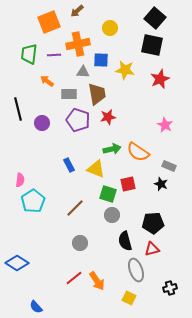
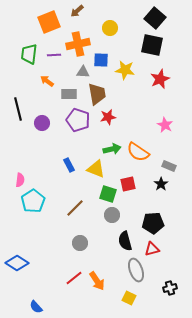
black star at (161, 184): rotated 16 degrees clockwise
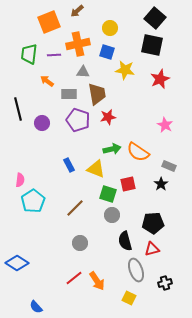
blue square at (101, 60): moved 6 px right, 8 px up; rotated 14 degrees clockwise
black cross at (170, 288): moved 5 px left, 5 px up
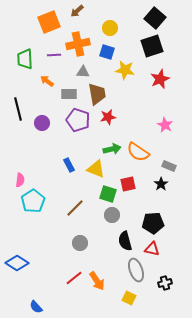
black square at (152, 45): moved 1 px down; rotated 30 degrees counterclockwise
green trapezoid at (29, 54): moved 4 px left, 5 px down; rotated 10 degrees counterclockwise
red triangle at (152, 249): rotated 28 degrees clockwise
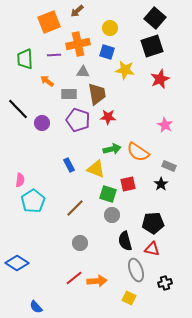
black line at (18, 109): rotated 30 degrees counterclockwise
red star at (108, 117): rotated 14 degrees clockwise
orange arrow at (97, 281): rotated 60 degrees counterclockwise
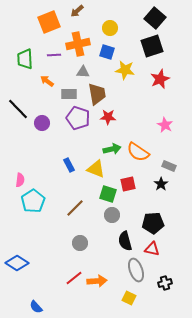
purple pentagon at (78, 120): moved 2 px up
